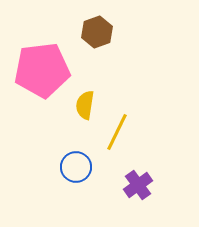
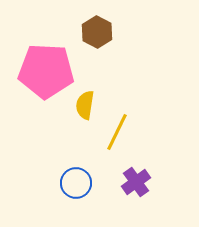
brown hexagon: rotated 12 degrees counterclockwise
pink pentagon: moved 4 px right, 1 px down; rotated 10 degrees clockwise
blue circle: moved 16 px down
purple cross: moved 2 px left, 3 px up
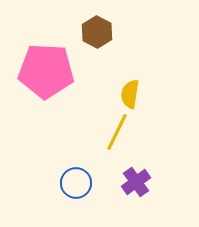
yellow semicircle: moved 45 px right, 11 px up
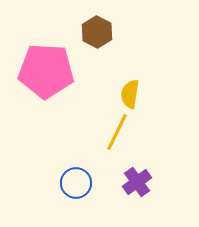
purple cross: moved 1 px right
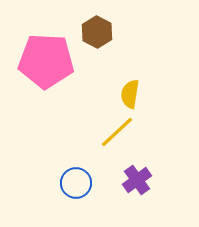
pink pentagon: moved 10 px up
yellow line: rotated 21 degrees clockwise
purple cross: moved 2 px up
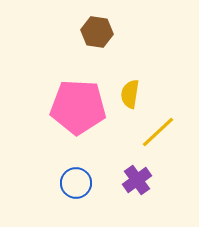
brown hexagon: rotated 20 degrees counterclockwise
pink pentagon: moved 32 px right, 46 px down
yellow line: moved 41 px right
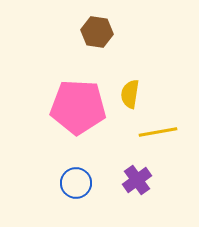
yellow line: rotated 33 degrees clockwise
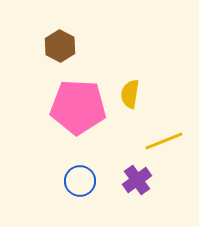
brown hexagon: moved 37 px left, 14 px down; rotated 20 degrees clockwise
yellow line: moved 6 px right, 9 px down; rotated 12 degrees counterclockwise
blue circle: moved 4 px right, 2 px up
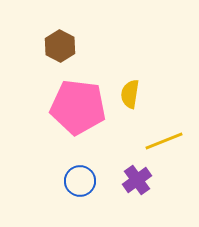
pink pentagon: rotated 4 degrees clockwise
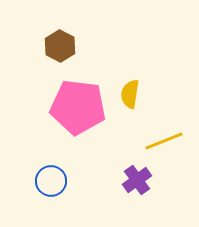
blue circle: moved 29 px left
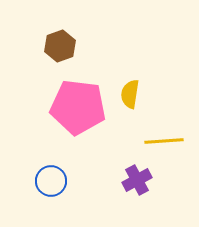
brown hexagon: rotated 12 degrees clockwise
yellow line: rotated 18 degrees clockwise
purple cross: rotated 8 degrees clockwise
